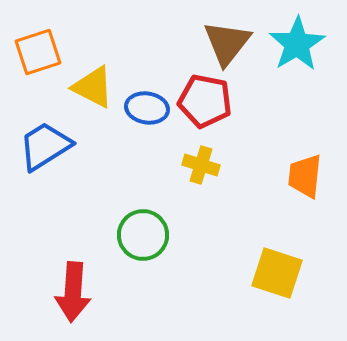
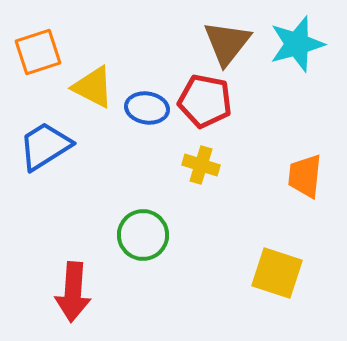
cyan star: rotated 16 degrees clockwise
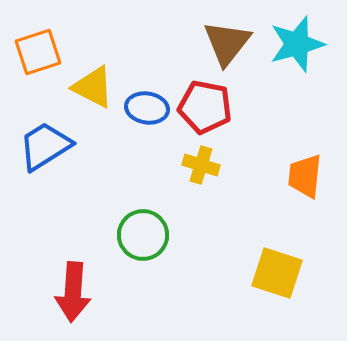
red pentagon: moved 6 px down
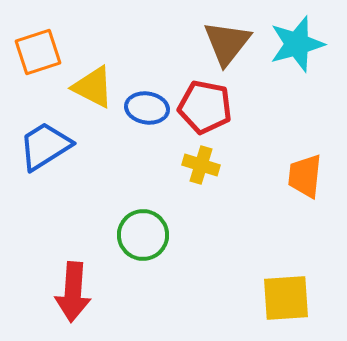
yellow square: moved 9 px right, 25 px down; rotated 22 degrees counterclockwise
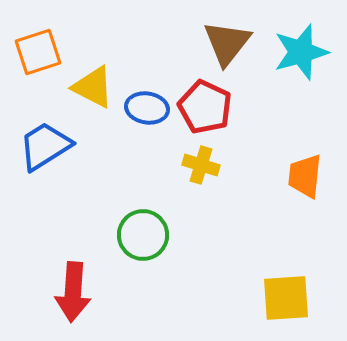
cyan star: moved 4 px right, 8 px down
red pentagon: rotated 14 degrees clockwise
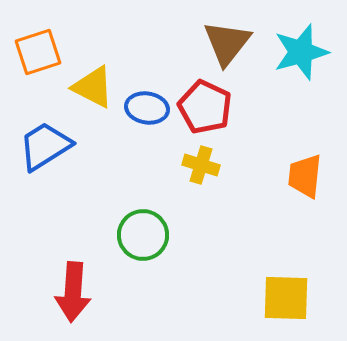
yellow square: rotated 6 degrees clockwise
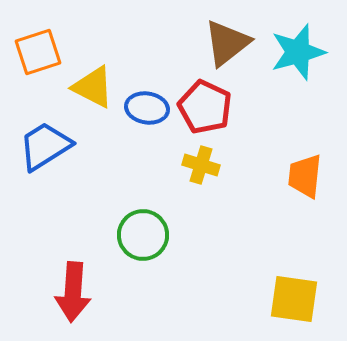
brown triangle: rotated 14 degrees clockwise
cyan star: moved 3 px left
yellow square: moved 8 px right, 1 px down; rotated 6 degrees clockwise
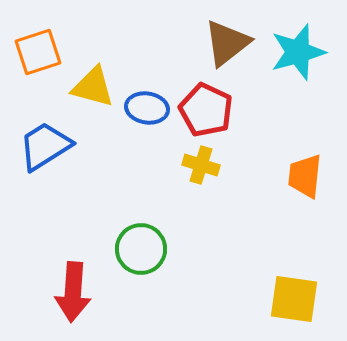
yellow triangle: rotated 12 degrees counterclockwise
red pentagon: moved 1 px right, 3 px down
green circle: moved 2 px left, 14 px down
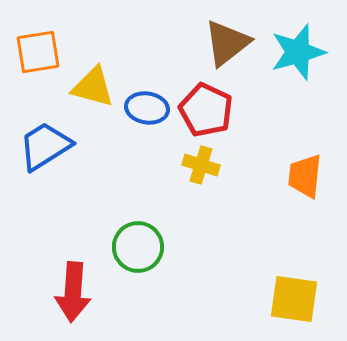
orange square: rotated 9 degrees clockwise
green circle: moved 3 px left, 2 px up
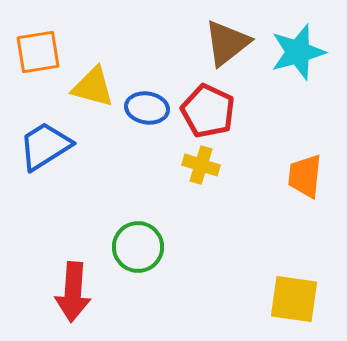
red pentagon: moved 2 px right, 1 px down
